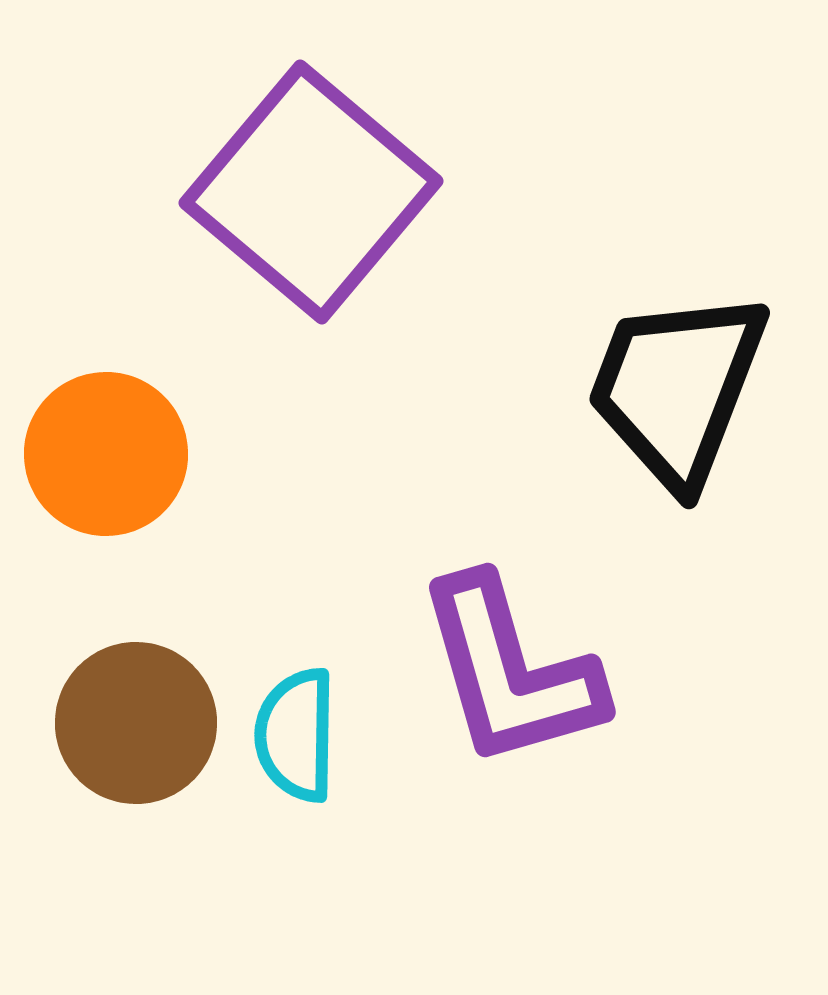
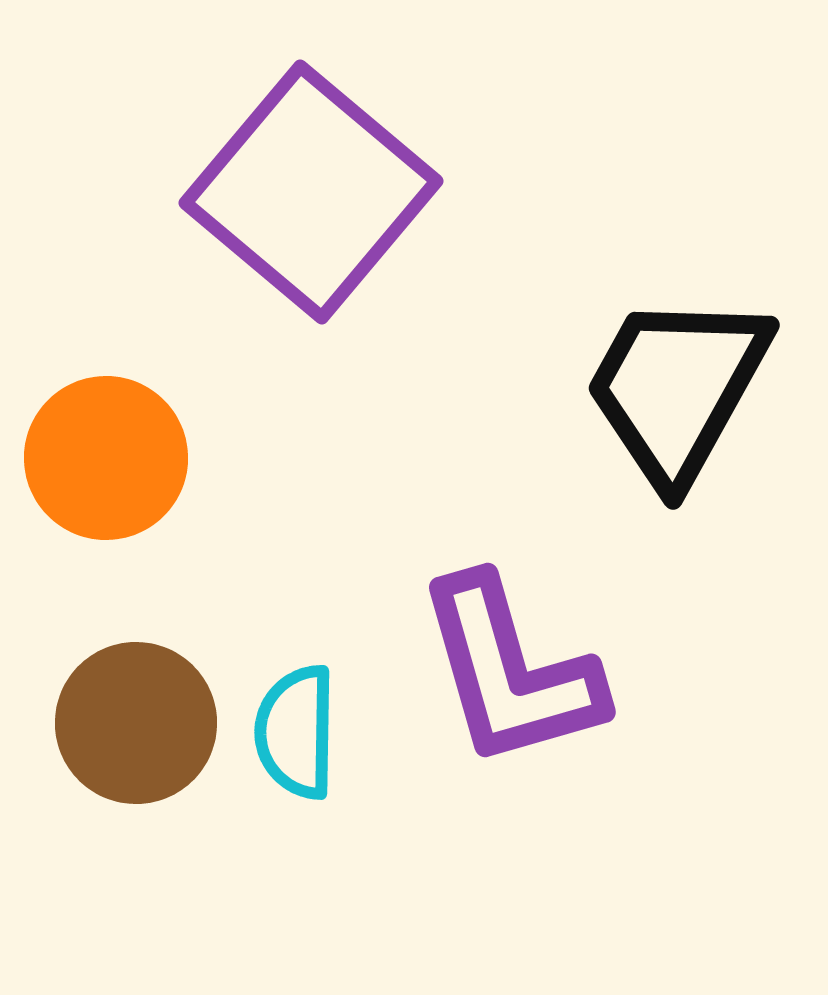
black trapezoid: rotated 8 degrees clockwise
orange circle: moved 4 px down
cyan semicircle: moved 3 px up
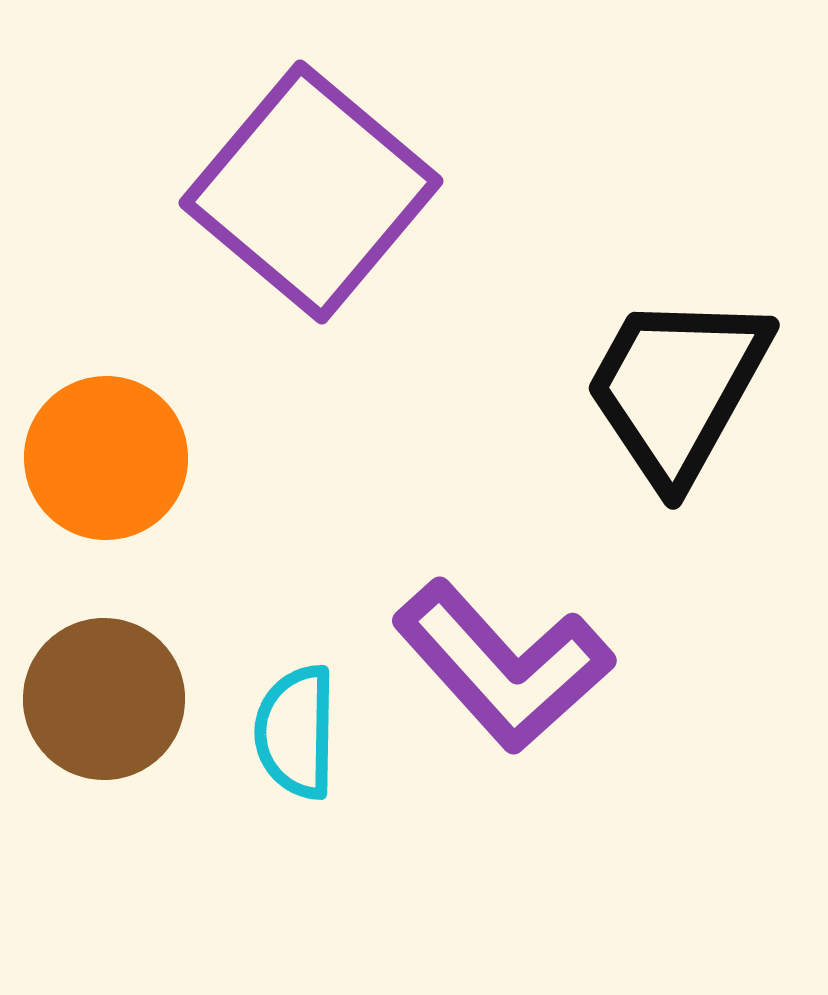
purple L-shape: moved 7 px left, 6 px up; rotated 26 degrees counterclockwise
brown circle: moved 32 px left, 24 px up
